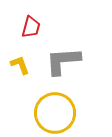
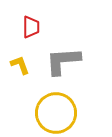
red trapezoid: rotated 15 degrees counterclockwise
yellow circle: moved 1 px right
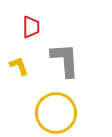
gray L-shape: moved 2 px right, 1 px up; rotated 90 degrees clockwise
yellow L-shape: moved 1 px left, 1 px down
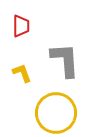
red trapezoid: moved 10 px left, 1 px up
yellow L-shape: moved 3 px right, 7 px down
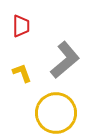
gray L-shape: rotated 54 degrees clockwise
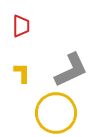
gray L-shape: moved 6 px right, 10 px down; rotated 15 degrees clockwise
yellow L-shape: rotated 20 degrees clockwise
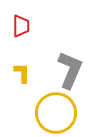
gray L-shape: moved 1 px left; rotated 42 degrees counterclockwise
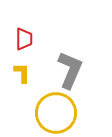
red trapezoid: moved 3 px right, 13 px down
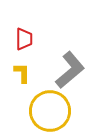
gray L-shape: rotated 27 degrees clockwise
yellow circle: moved 6 px left, 2 px up
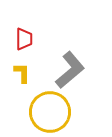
yellow circle: moved 1 px down
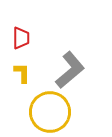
red trapezoid: moved 3 px left, 1 px up
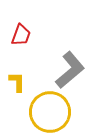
red trapezoid: moved 3 px up; rotated 20 degrees clockwise
yellow L-shape: moved 5 px left, 9 px down
